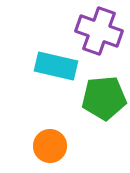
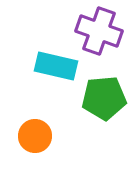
orange circle: moved 15 px left, 10 px up
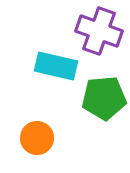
orange circle: moved 2 px right, 2 px down
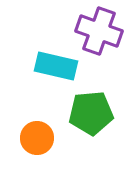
green pentagon: moved 13 px left, 15 px down
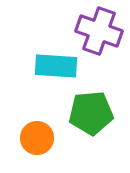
cyan rectangle: rotated 9 degrees counterclockwise
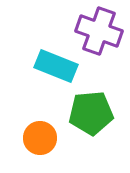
cyan rectangle: rotated 18 degrees clockwise
orange circle: moved 3 px right
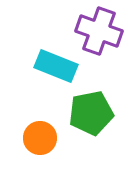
green pentagon: rotated 6 degrees counterclockwise
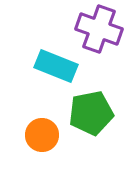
purple cross: moved 2 px up
orange circle: moved 2 px right, 3 px up
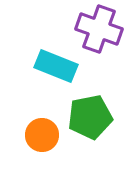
green pentagon: moved 1 px left, 4 px down
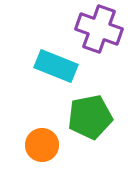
orange circle: moved 10 px down
